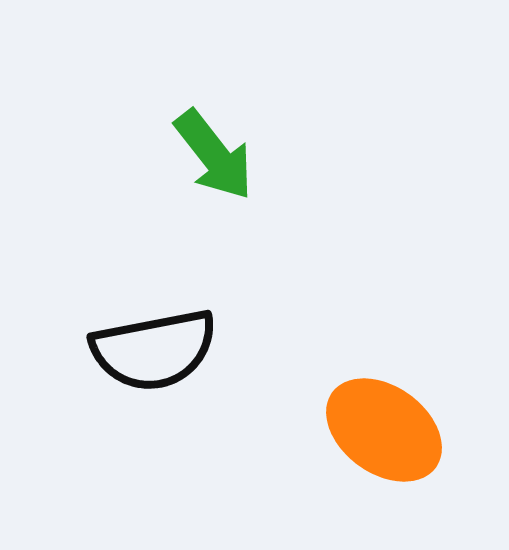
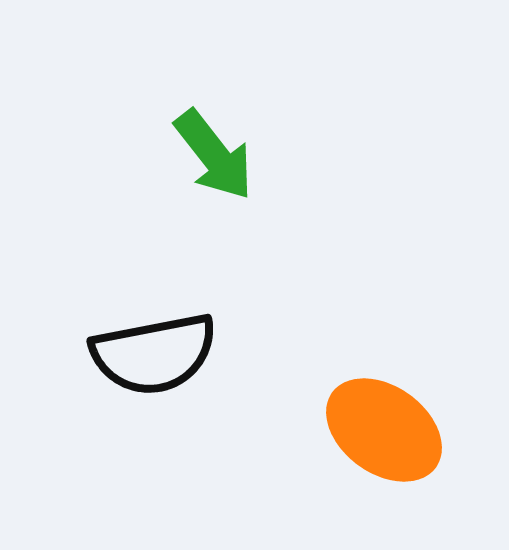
black semicircle: moved 4 px down
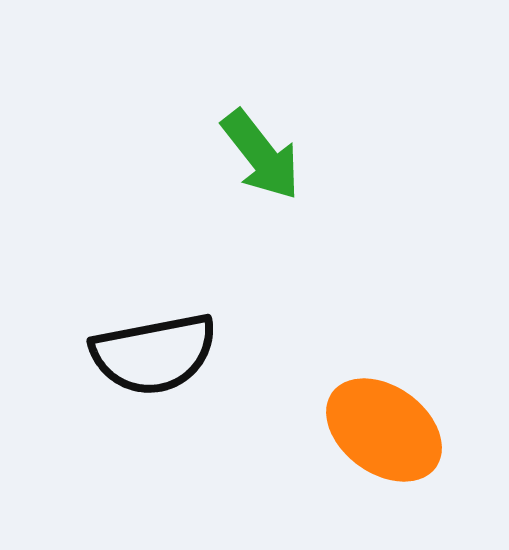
green arrow: moved 47 px right
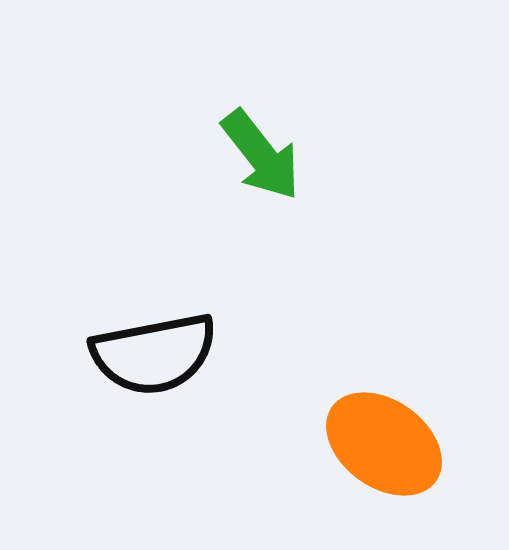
orange ellipse: moved 14 px down
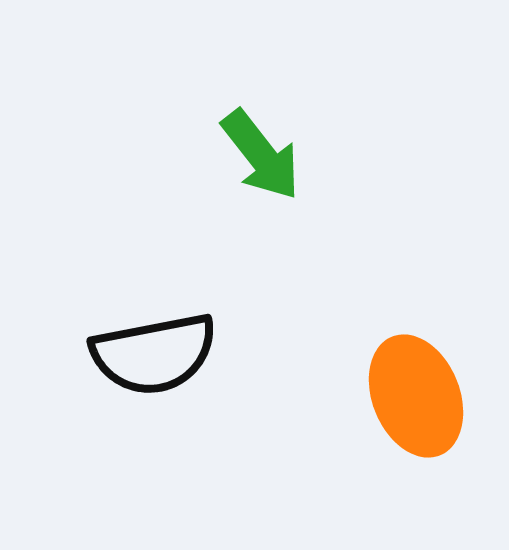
orange ellipse: moved 32 px right, 48 px up; rotated 32 degrees clockwise
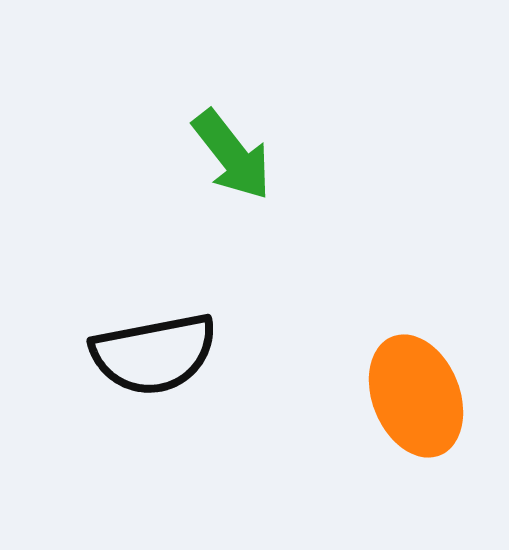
green arrow: moved 29 px left
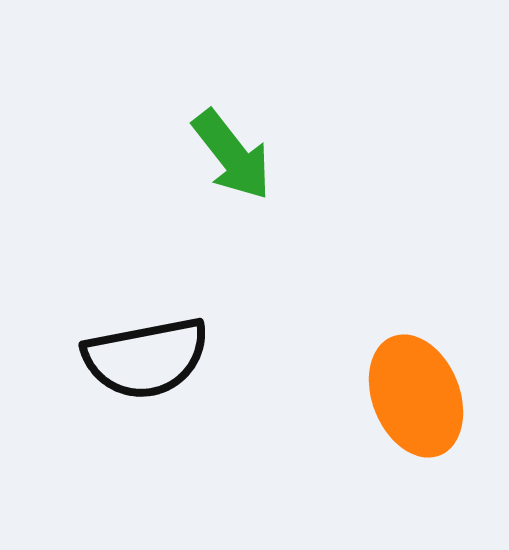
black semicircle: moved 8 px left, 4 px down
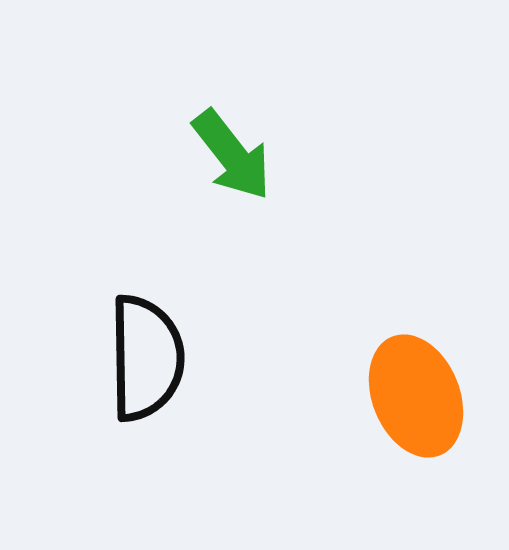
black semicircle: rotated 80 degrees counterclockwise
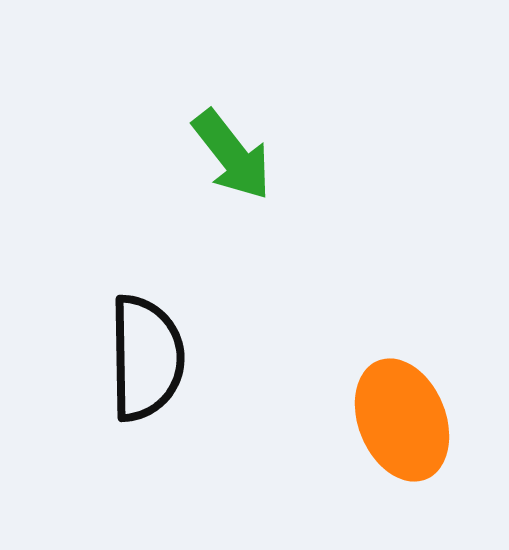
orange ellipse: moved 14 px left, 24 px down
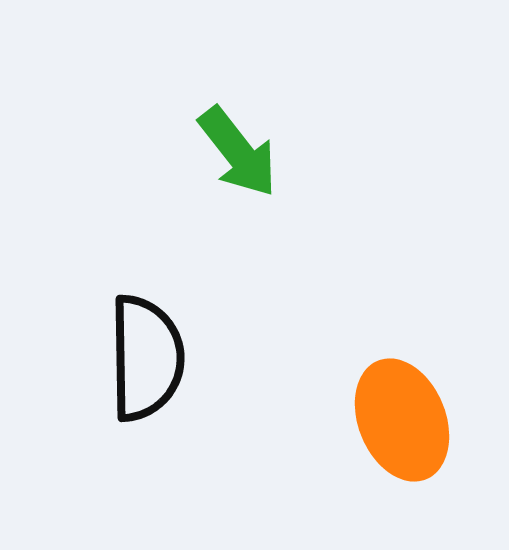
green arrow: moved 6 px right, 3 px up
